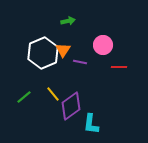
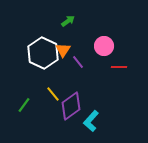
green arrow: rotated 24 degrees counterclockwise
pink circle: moved 1 px right, 1 px down
white hexagon: rotated 12 degrees counterclockwise
purple line: moved 2 px left; rotated 40 degrees clockwise
green line: moved 8 px down; rotated 14 degrees counterclockwise
cyan L-shape: moved 3 px up; rotated 35 degrees clockwise
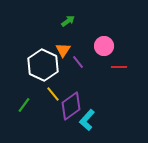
white hexagon: moved 12 px down
cyan L-shape: moved 4 px left, 1 px up
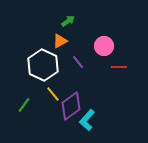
orange triangle: moved 3 px left, 9 px up; rotated 28 degrees clockwise
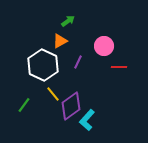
purple line: rotated 64 degrees clockwise
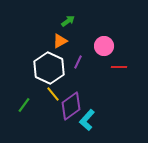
white hexagon: moved 6 px right, 3 px down
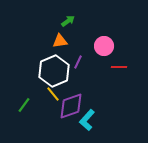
orange triangle: rotated 21 degrees clockwise
white hexagon: moved 5 px right, 3 px down; rotated 12 degrees clockwise
purple diamond: rotated 16 degrees clockwise
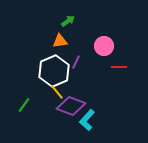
purple line: moved 2 px left
yellow line: moved 4 px right, 2 px up
purple diamond: rotated 40 degrees clockwise
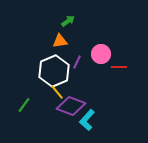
pink circle: moved 3 px left, 8 px down
purple line: moved 1 px right
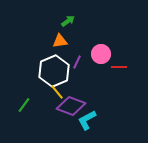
cyan L-shape: rotated 20 degrees clockwise
